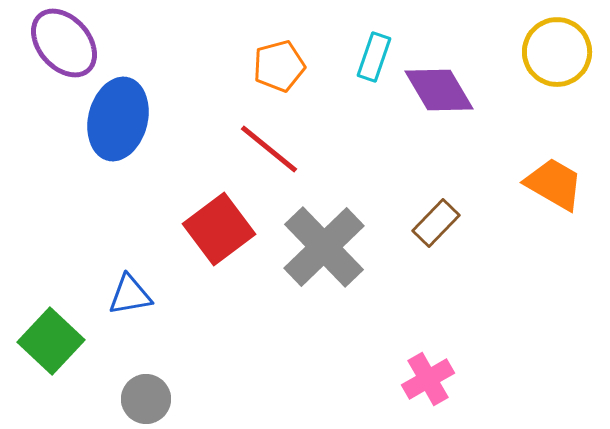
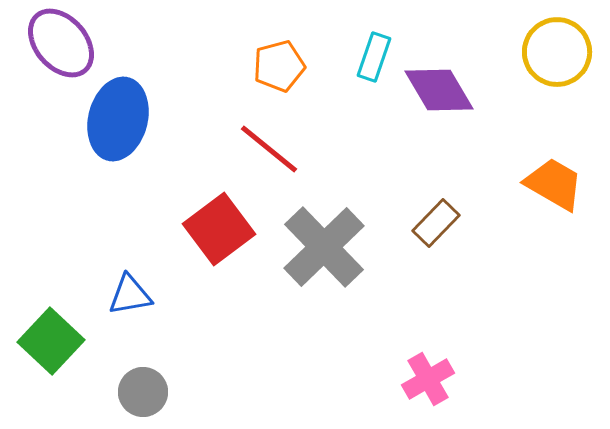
purple ellipse: moved 3 px left
gray circle: moved 3 px left, 7 px up
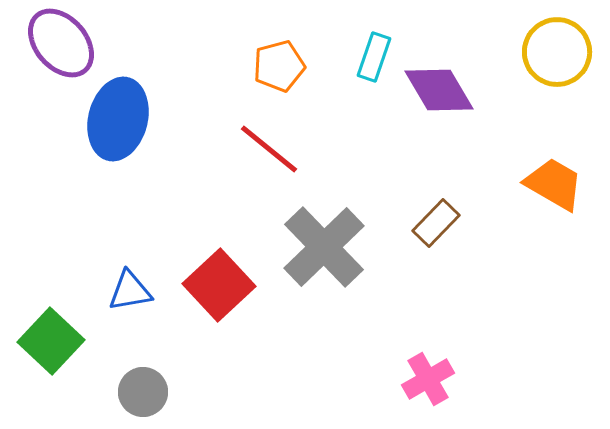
red square: moved 56 px down; rotated 6 degrees counterclockwise
blue triangle: moved 4 px up
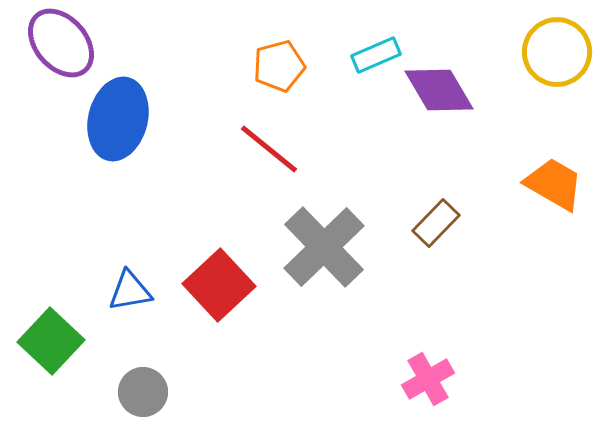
cyan rectangle: moved 2 px right, 2 px up; rotated 48 degrees clockwise
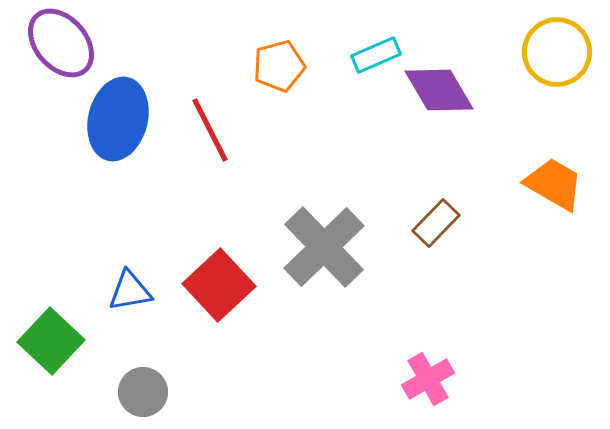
red line: moved 59 px left, 19 px up; rotated 24 degrees clockwise
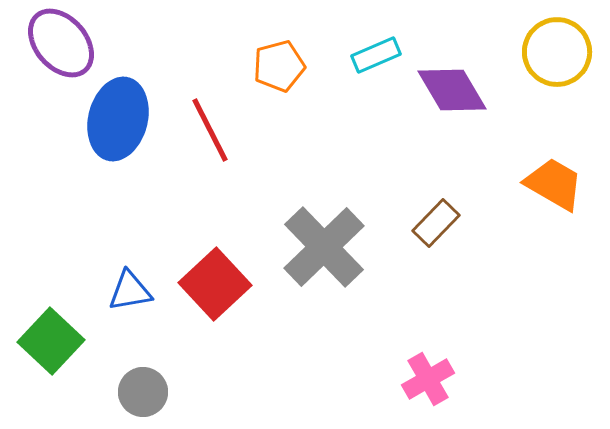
purple diamond: moved 13 px right
red square: moved 4 px left, 1 px up
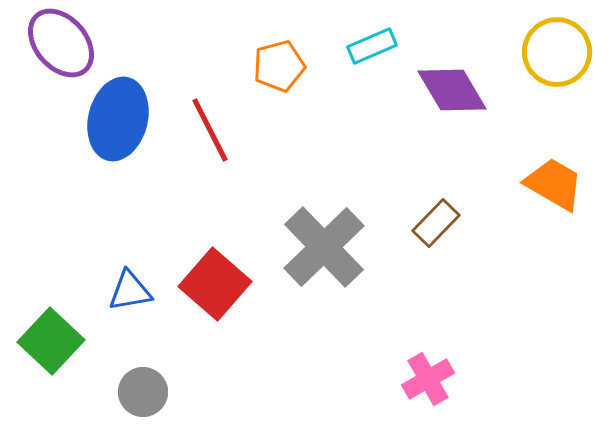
cyan rectangle: moved 4 px left, 9 px up
red square: rotated 6 degrees counterclockwise
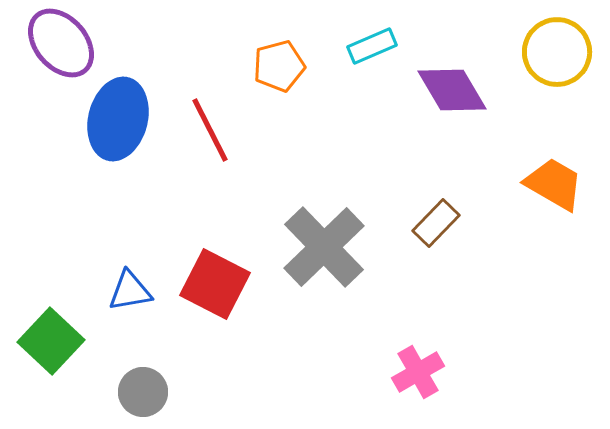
red square: rotated 14 degrees counterclockwise
pink cross: moved 10 px left, 7 px up
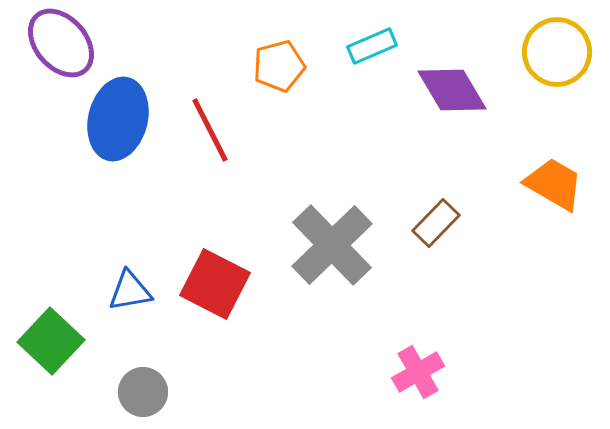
gray cross: moved 8 px right, 2 px up
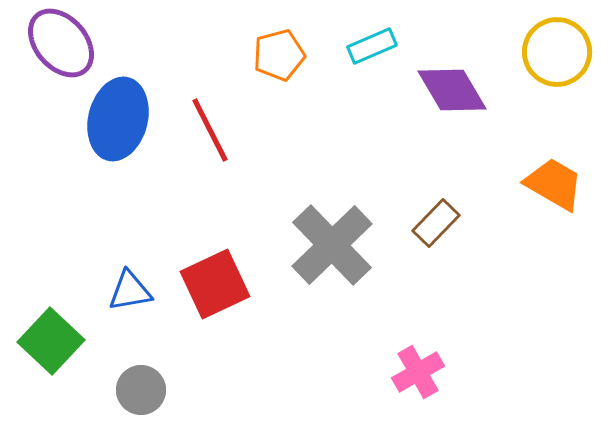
orange pentagon: moved 11 px up
red square: rotated 38 degrees clockwise
gray circle: moved 2 px left, 2 px up
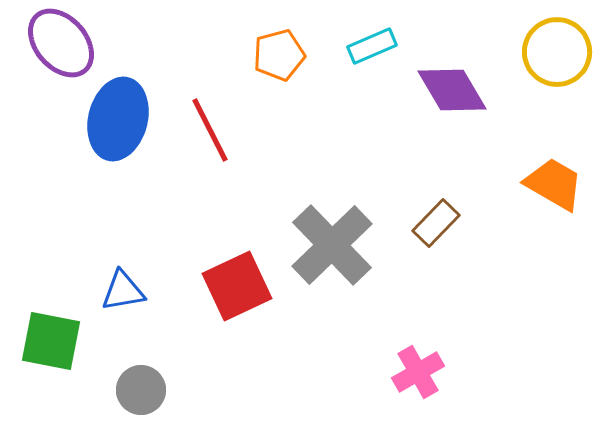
red square: moved 22 px right, 2 px down
blue triangle: moved 7 px left
green square: rotated 32 degrees counterclockwise
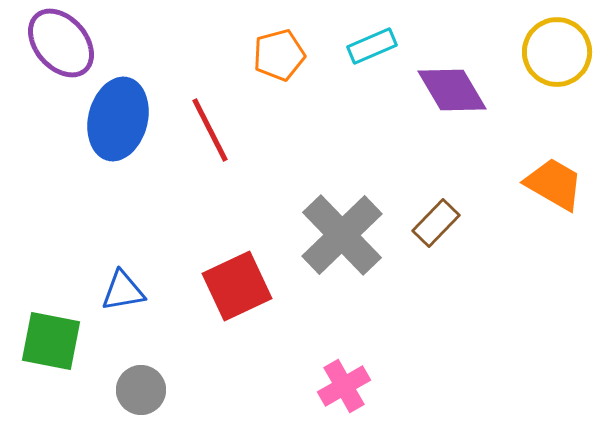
gray cross: moved 10 px right, 10 px up
pink cross: moved 74 px left, 14 px down
